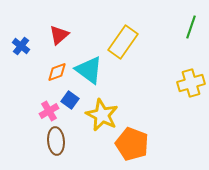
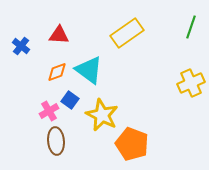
red triangle: rotated 45 degrees clockwise
yellow rectangle: moved 4 px right, 9 px up; rotated 20 degrees clockwise
yellow cross: rotated 8 degrees counterclockwise
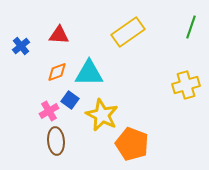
yellow rectangle: moved 1 px right, 1 px up
blue cross: rotated 12 degrees clockwise
cyan triangle: moved 3 px down; rotated 36 degrees counterclockwise
yellow cross: moved 5 px left, 2 px down; rotated 8 degrees clockwise
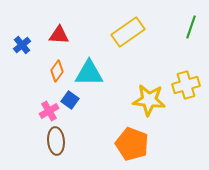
blue cross: moved 1 px right, 1 px up
orange diamond: moved 1 px up; rotated 35 degrees counterclockwise
yellow star: moved 47 px right, 15 px up; rotated 20 degrees counterclockwise
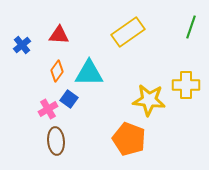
yellow cross: rotated 16 degrees clockwise
blue square: moved 1 px left, 1 px up
pink cross: moved 1 px left, 2 px up
orange pentagon: moved 3 px left, 5 px up
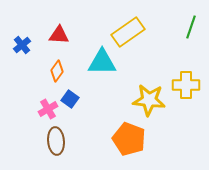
cyan triangle: moved 13 px right, 11 px up
blue square: moved 1 px right
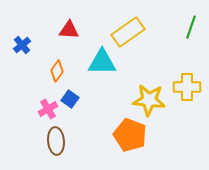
red triangle: moved 10 px right, 5 px up
yellow cross: moved 1 px right, 2 px down
orange pentagon: moved 1 px right, 4 px up
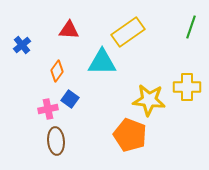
pink cross: rotated 18 degrees clockwise
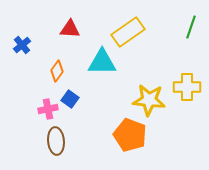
red triangle: moved 1 px right, 1 px up
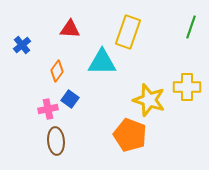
yellow rectangle: rotated 36 degrees counterclockwise
yellow star: rotated 12 degrees clockwise
